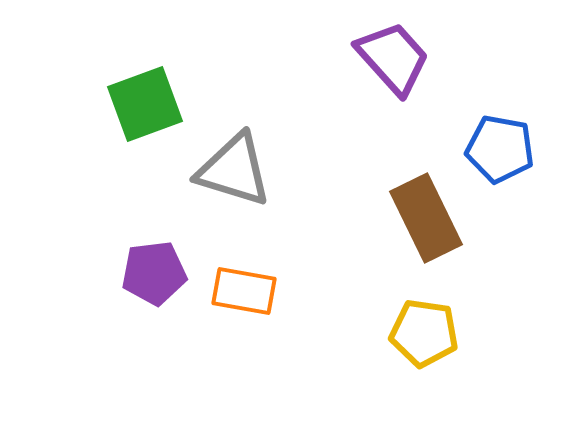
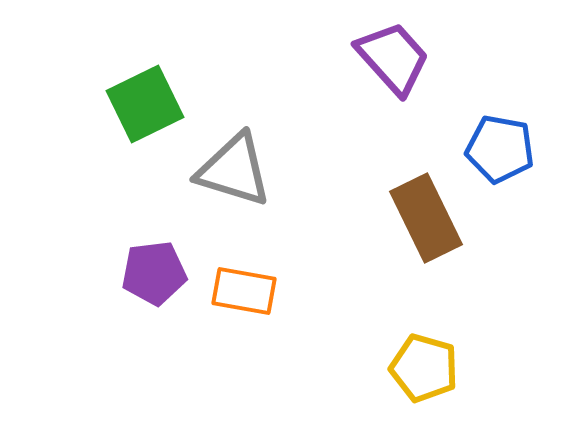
green square: rotated 6 degrees counterclockwise
yellow pentagon: moved 35 px down; rotated 8 degrees clockwise
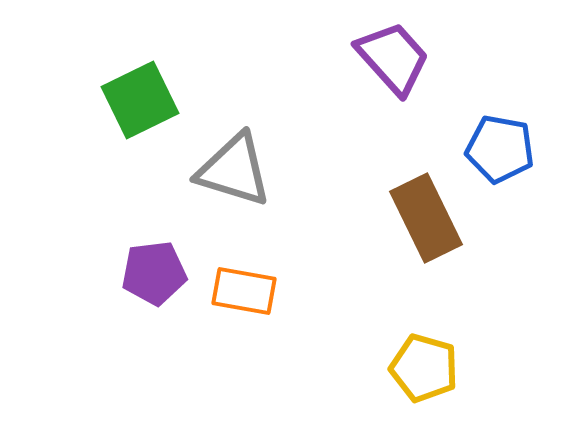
green square: moved 5 px left, 4 px up
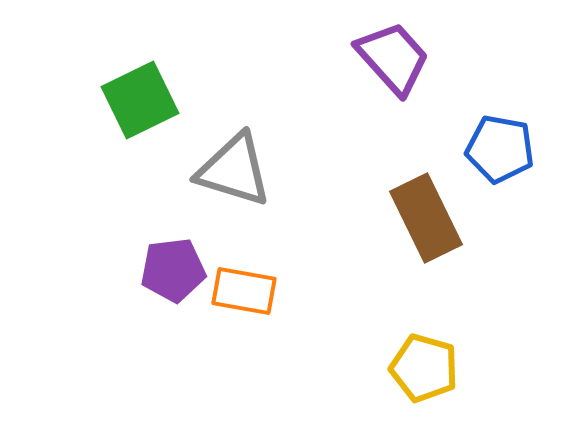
purple pentagon: moved 19 px right, 3 px up
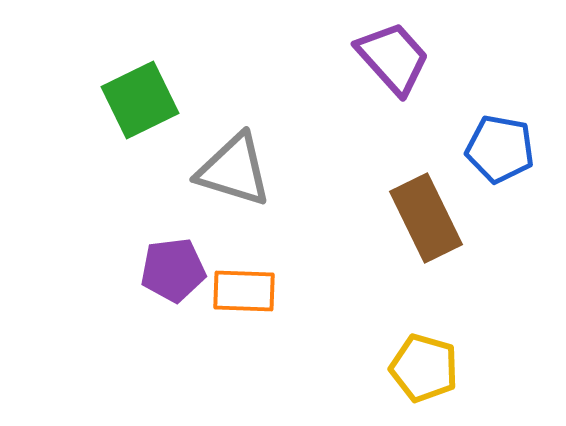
orange rectangle: rotated 8 degrees counterclockwise
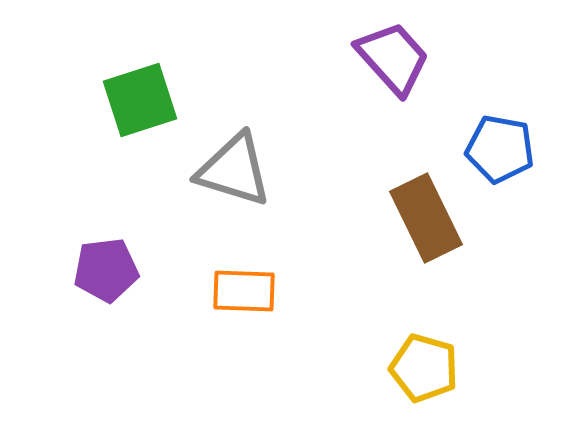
green square: rotated 8 degrees clockwise
purple pentagon: moved 67 px left
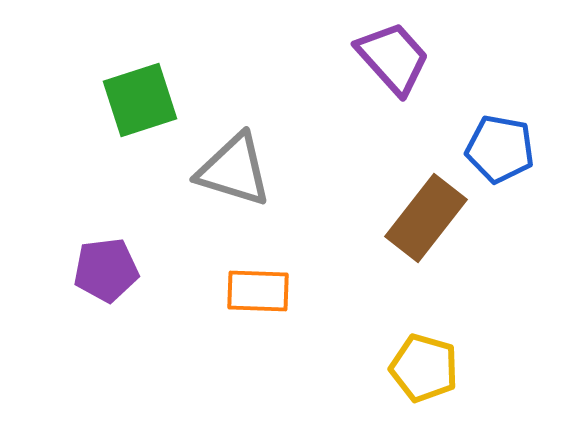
brown rectangle: rotated 64 degrees clockwise
orange rectangle: moved 14 px right
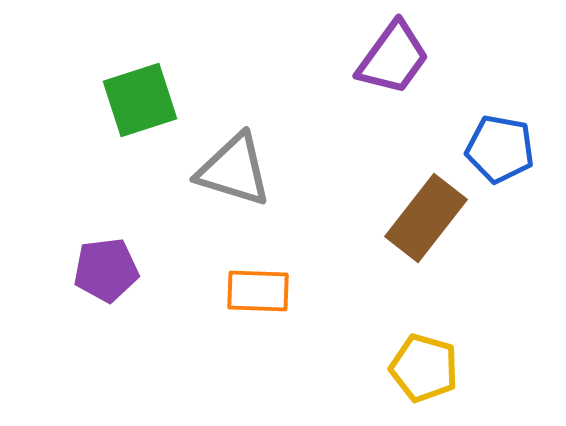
purple trapezoid: rotated 78 degrees clockwise
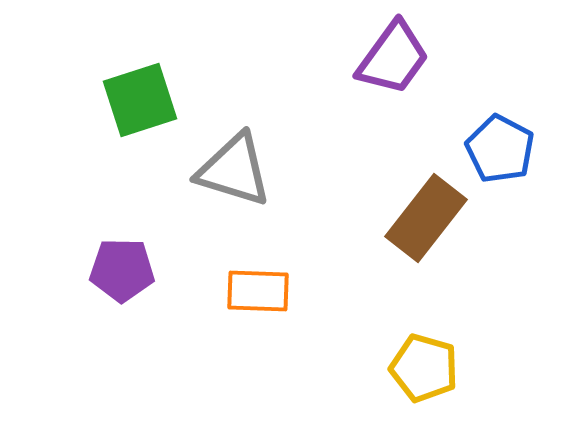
blue pentagon: rotated 18 degrees clockwise
purple pentagon: moved 16 px right; rotated 8 degrees clockwise
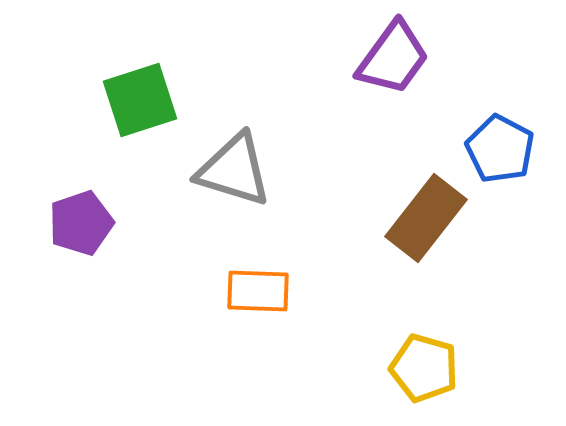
purple pentagon: moved 41 px left, 47 px up; rotated 20 degrees counterclockwise
